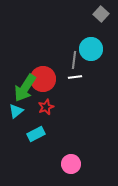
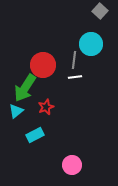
gray square: moved 1 px left, 3 px up
cyan circle: moved 5 px up
red circle: moved 14 px up
cyan rectangle: moved 1 px left, 1 px down
pink circle: moved 1 px right, 1 px down
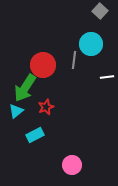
white line: moved 32 px right
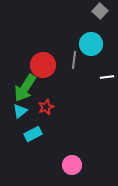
cyan triangle: moved 4 px right
cyan rectangle: moved 2 px left, 1 px up
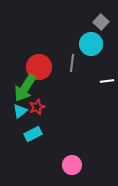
gray square: moved 1 px right, 11 px down
gray line: moved 2 px left, 3 px down
red circle: moved 4 px left, 2 px down
white line: moved 4 px down
red star: moved 9 px left
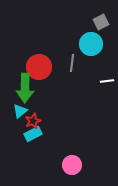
gray square: rotated 21 degrees clockwise
green arrow: rotated 32 degrees counterclockwise
red star: moved 4 px left, 14 px down
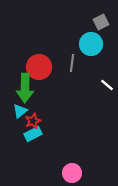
white line: moved 4 px down; rotated 48 degrees clockwise
pink circle: moved 8 px down
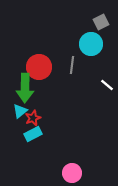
gray line: moved 2 px down
red star: moved 3 px up
